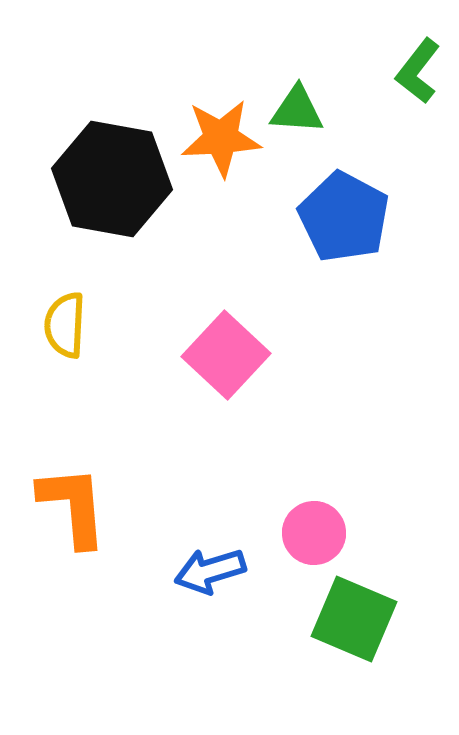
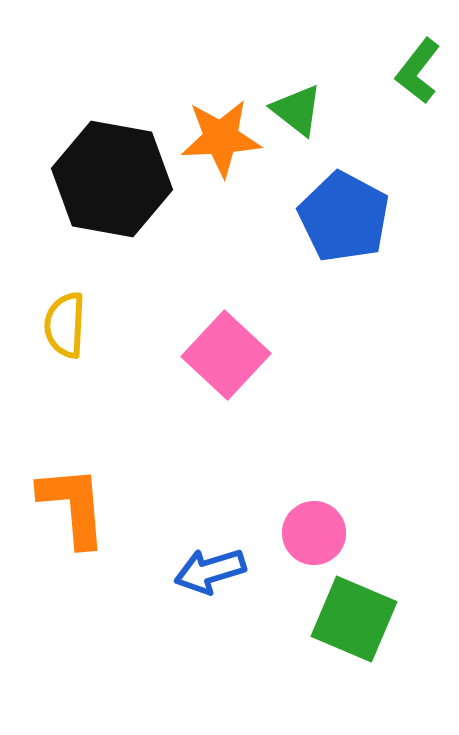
green triangle: rotated 34 degrees clockwise
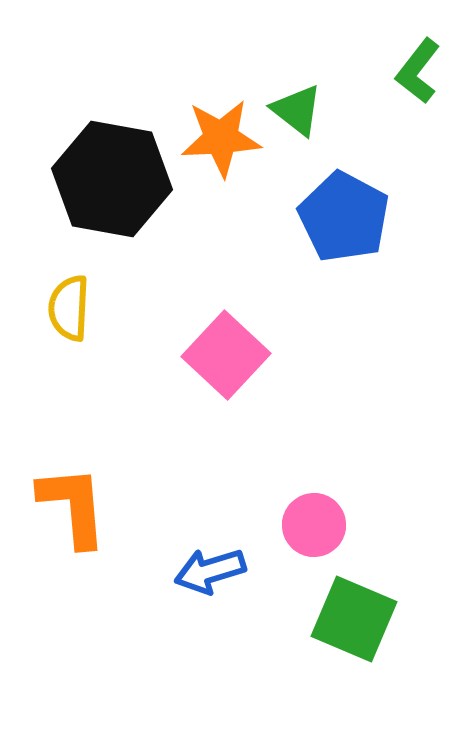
yellow semicircle: moved 4 px right, 17 px up
pink circle: moved 8 px up
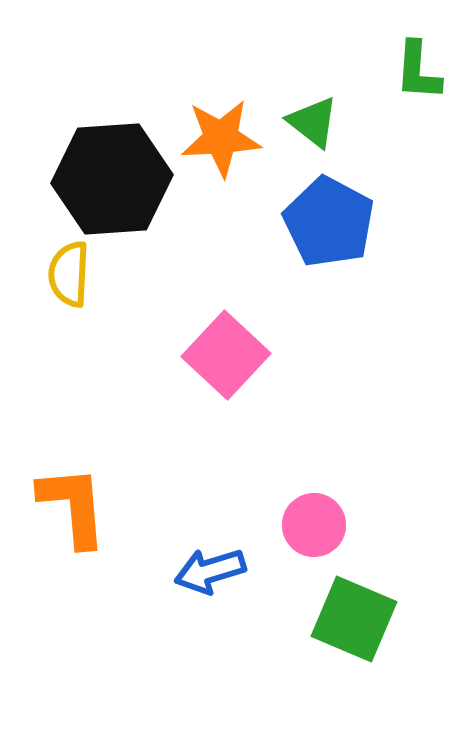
green L-shape: rotated 34 degrees counterclockwise
green triangle: moved 16 px right, 12 px down
black hexagon: rotated 14 degrees counterclockwise
blue pentagon: moved 15 px left, 5 px down
yellow semicircle: moved 34 px up
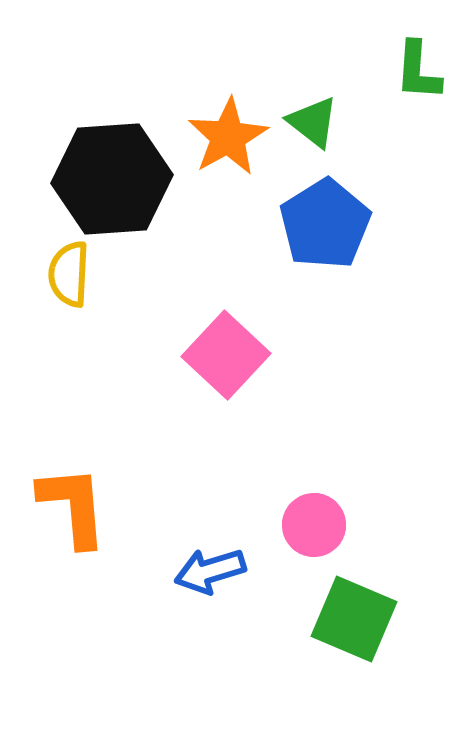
orange star: moved 7 px right, 1 px up; rotated 26 degrees counterclockwise
blue pentagon: moved 4 px left, 2 px down; rotated 12 degrees clockwise
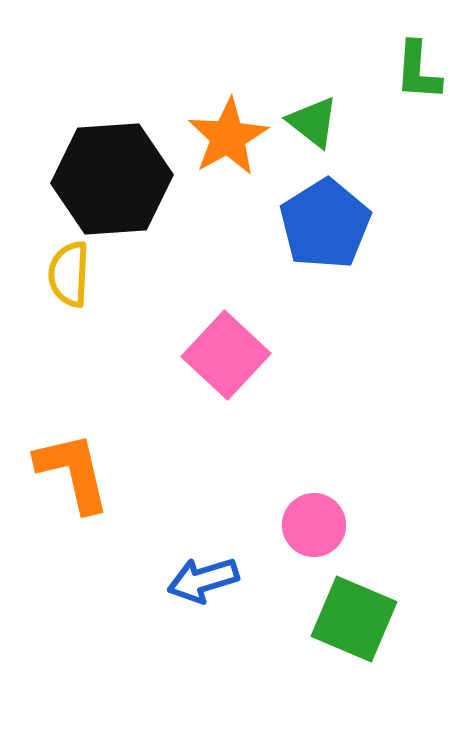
orange L-shape: moved 34 px up; rotated 8 degrees counterclockwise
blue arrow: moved 7 px left, 9 px down
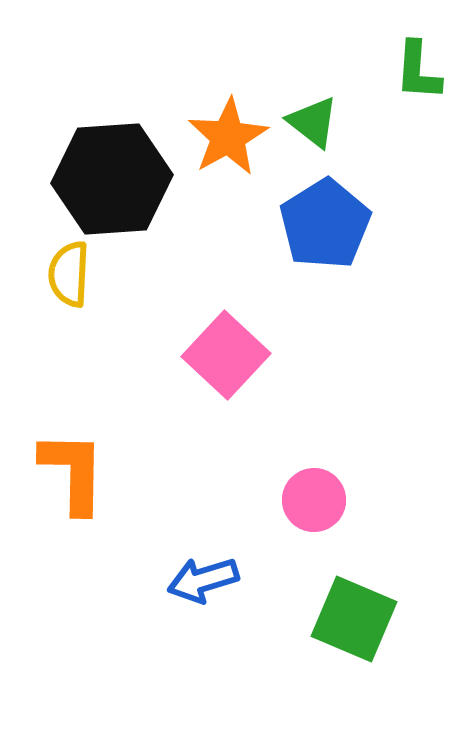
orange L-shape: rotated 14 degrees clockwise
pink circle: moved 25 px up
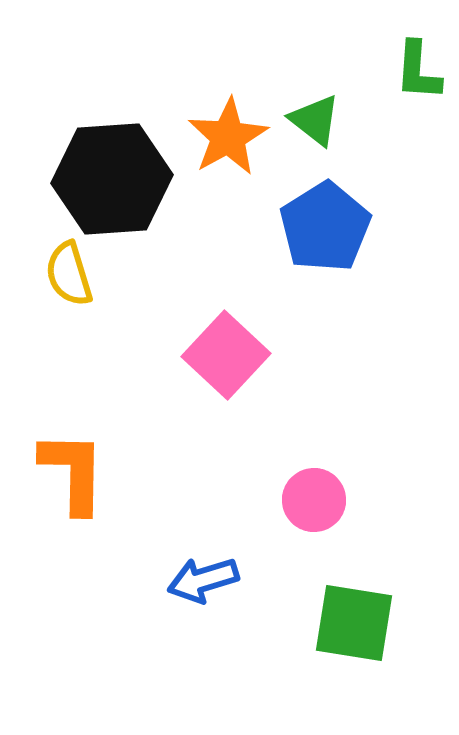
green triangle: moved 2 px right, 2 px up
blue pentagon: moved 3 px down
yellow semicircle: rotated 20 degrees counterclockwise
green square: moved 4 px down; rotated 14 degrees counterclockwise
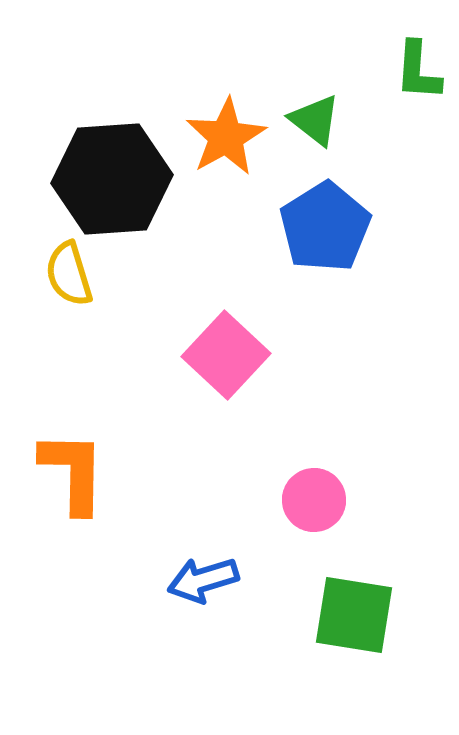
orange star: moved 2 px left
green square: moved 8 px up
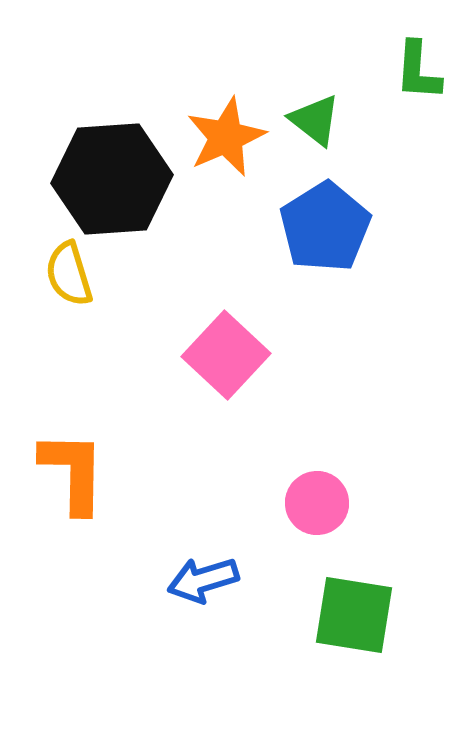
orange star: rotated 6 degrees clockwise
pink circle: moved 3 px right, 3 px down
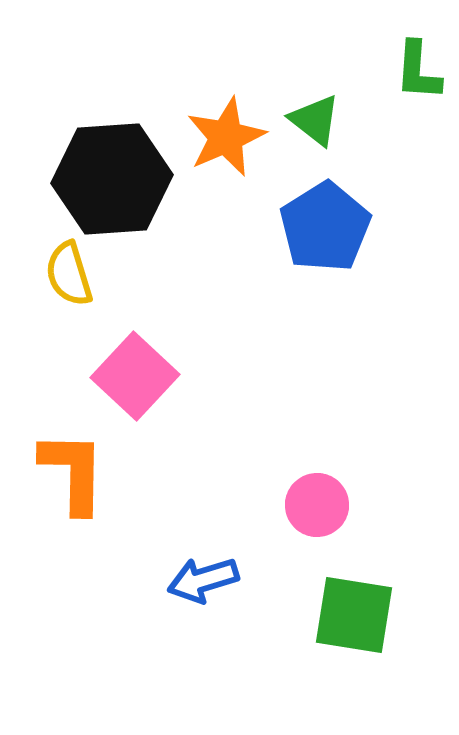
pink square: moved 91 px left, 21 px down
pink circle: moved 2 px down
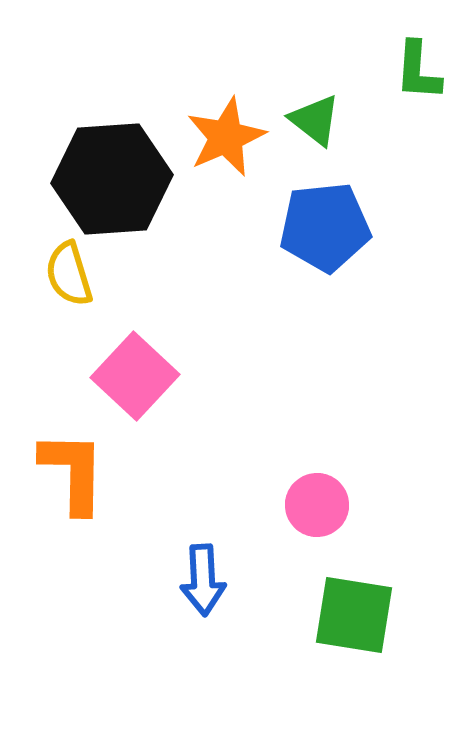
blue pentagon: rotated 26 degrees clockwise
blue arrow: rotated 76 degrees counterclockwise
